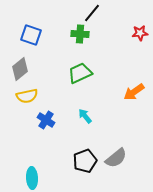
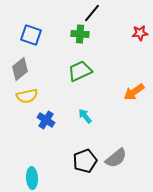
green trapezoid: moved 2 px up
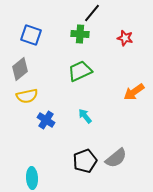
red star: moved 15 px left, 5 px down; rotated 21 degrees clockwise
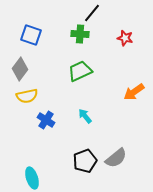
gray diamond: rotated 15 degrees counterclockwise
cyan ellipse: rotated 15 degrees counterclockwise
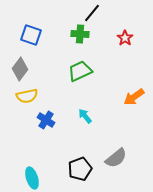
red star: rotated 21 degrees clockwise
orange arrow: moved 5 px down
black pentagon: moved 5 px left, 8 px down
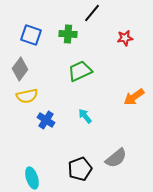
green cross: moved 12 px left
red star: rotated 28 degrees clockwise
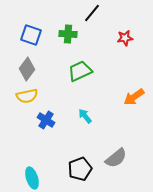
gray diamond: moved 7 px right
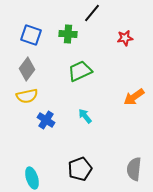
gray semicircle: moved 18 px right, 11 px down; rotated 135 degrees clockwise
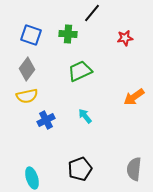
blue cross: rotated 30 degrees clockwise
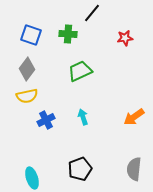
orange arrow: moved 20 px down
cyan arrow: moved 2 px left, 1 px down; rotated 21 degrees clockwise
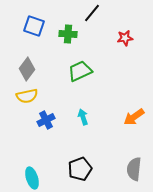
blue square: moved 3 px right, 9 px up
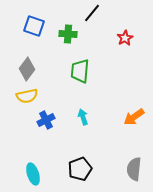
red star: rotated 21 degrees counterclockwise
green trapezoid: rotated 60 degrees counterclockwise
cyan ellipse: moved 1 px right, 4 px up
